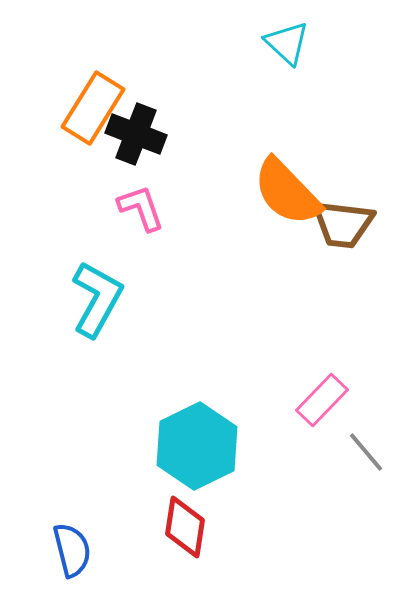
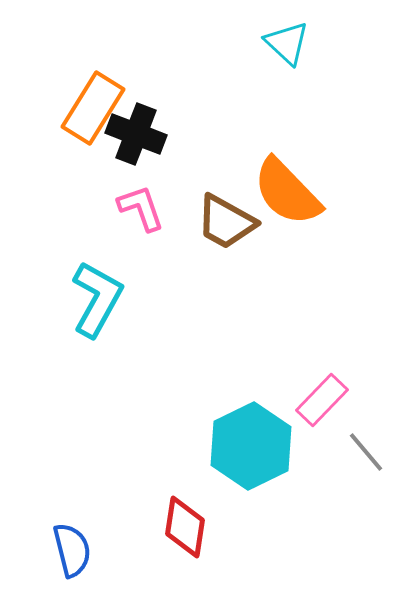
brown trapezoid: moved 117 px left, 2 px up; rotated 22 degrees clockwise
cyan hexagon: moved 54 px right
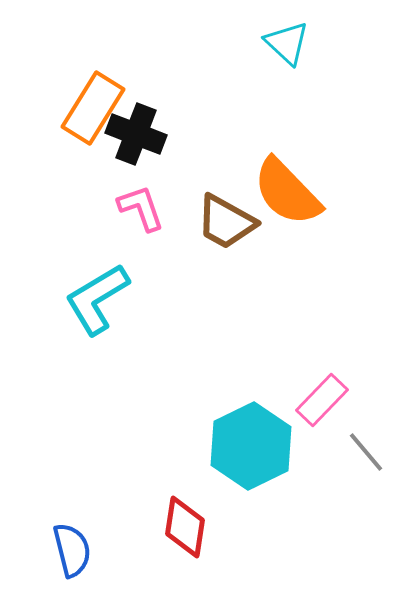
cyan L-shape: rotated 150 degrees counterclockwise
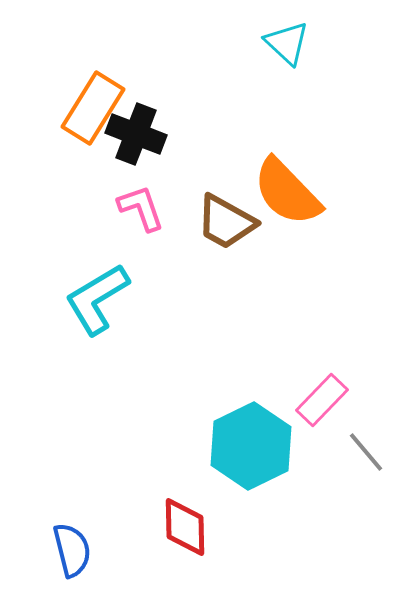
red diamond: rotated 10 degrees counterclockwise
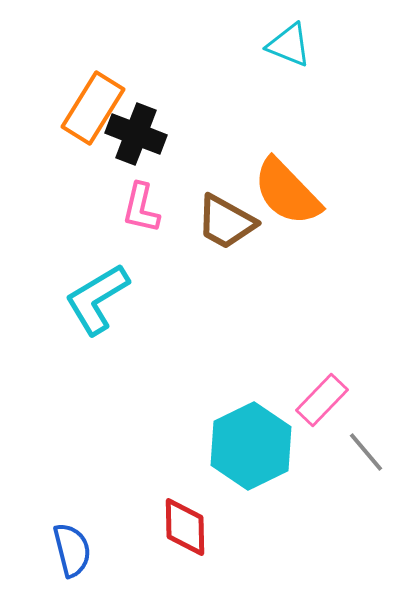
cyan triangle: moved 2 px right, 2 px down; rotated 21 degrees counterclockwise
pink L-shape: rotated 148 degrees counterclockwise
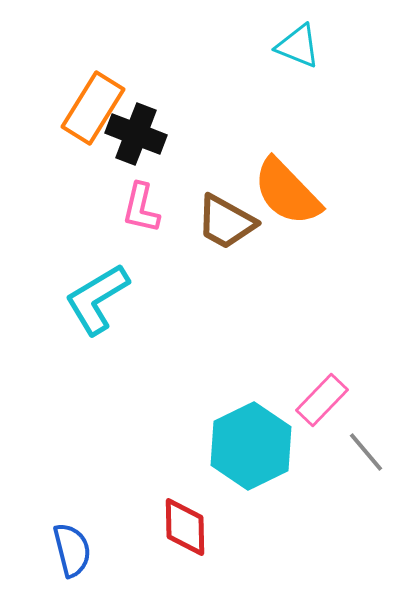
cyan triangle: moved 9 px right, 1 px down
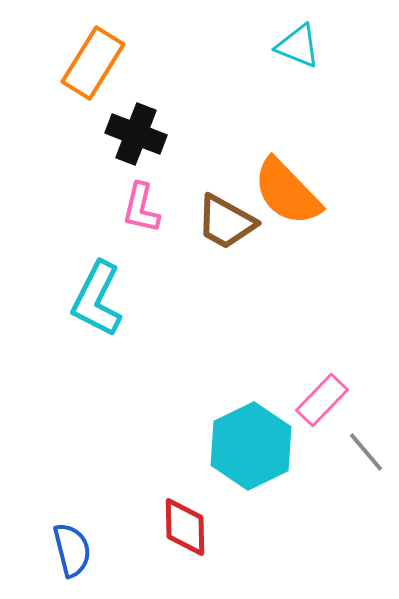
orange rectangle: moved 45 px up
cyan L-shape: rotated 32 degrees counterclockwise
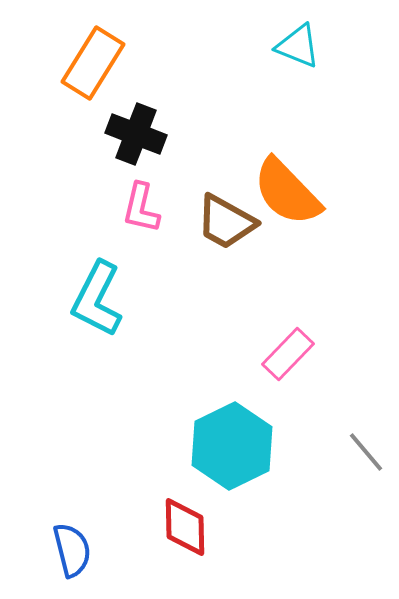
pink rectangle: moved 34 px left, 46 px up
cyan hexagon: moved 19 px left
